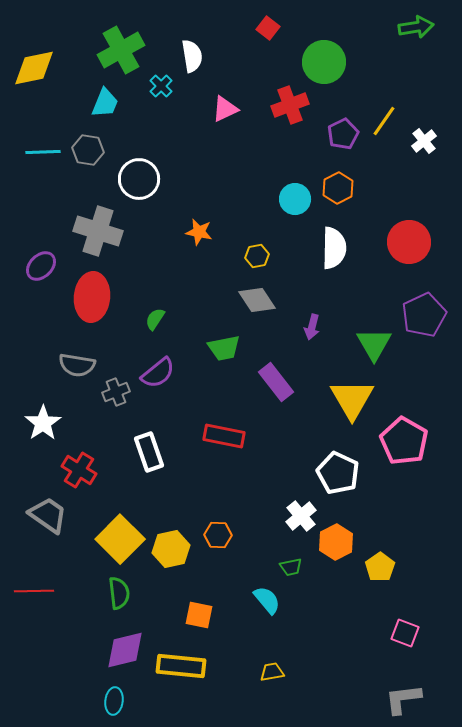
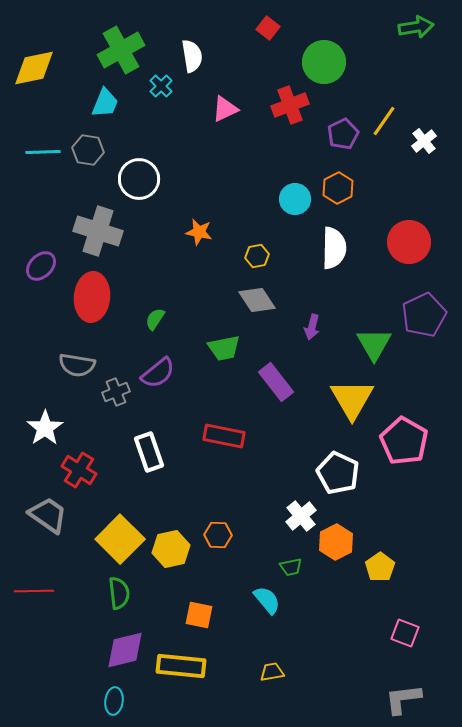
white star at (43, 423): moved 2 px right, 5 px down
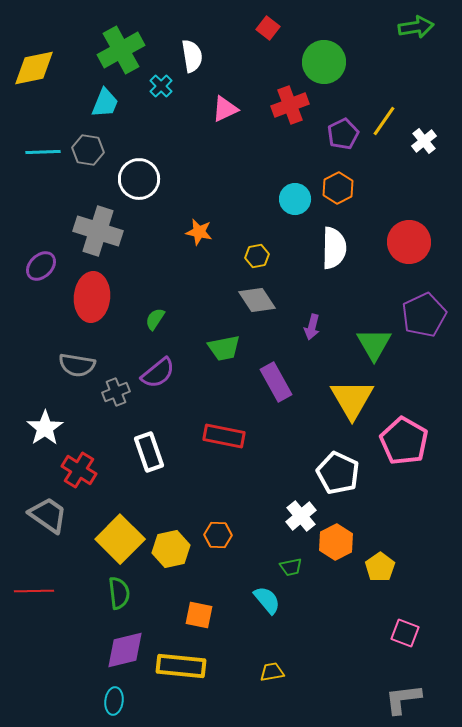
purple rectangle at (276, 382): rotated 9 degrees clockwise
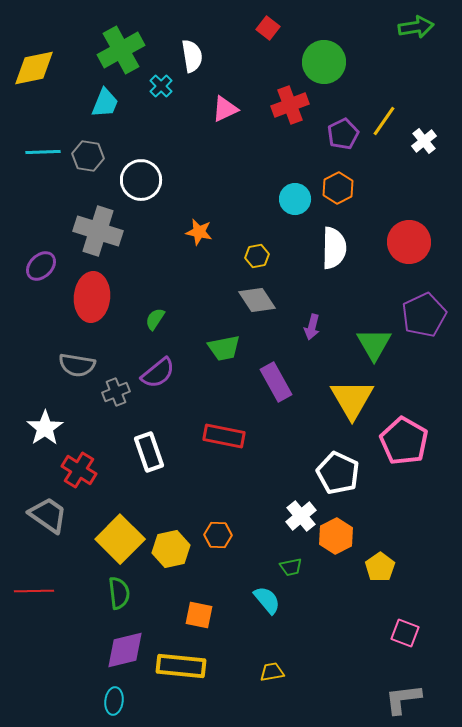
gray hexagon at (88, 150): moved 6 px down
white circle at (139, 179): moved 2 px right, 1 px down
orange hexagon at (336, 542): moved 6 px up
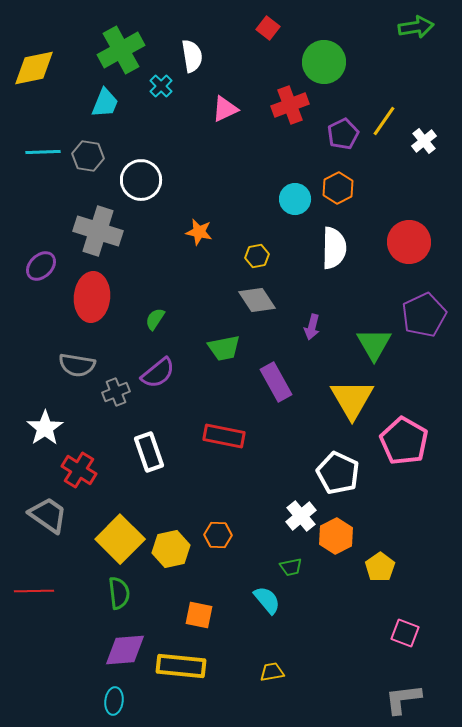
purple diamond at (125, 650): rotated 9 degrees clockwise
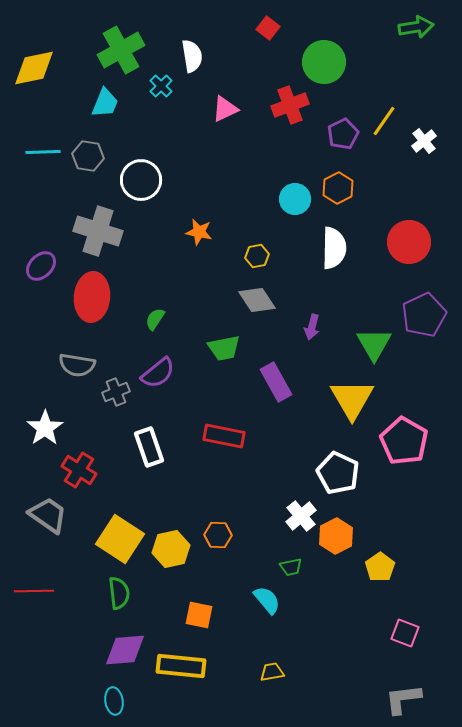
white rectangle at (149, 452): moved 5 px up
yellow square at (120, 539): rotated 12 degrees counterclockwise
cyan ellipse at (114, 701): rotated 16 degrees counterclockwise
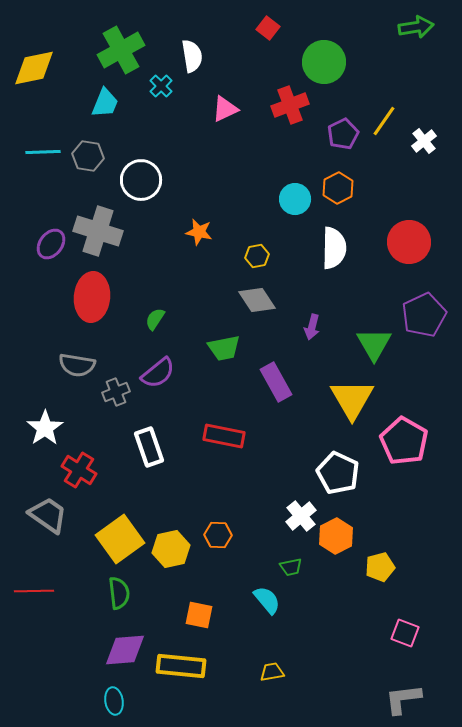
purple ellipse at (41, 266): moved 10 px right, 22 px up; rotated 8 degrees counterclockwise
yellow square at (120, 539): rotated 21 degrees clockwise
yellow pentagon at (380, 567): rotated 20 degrees clockwise
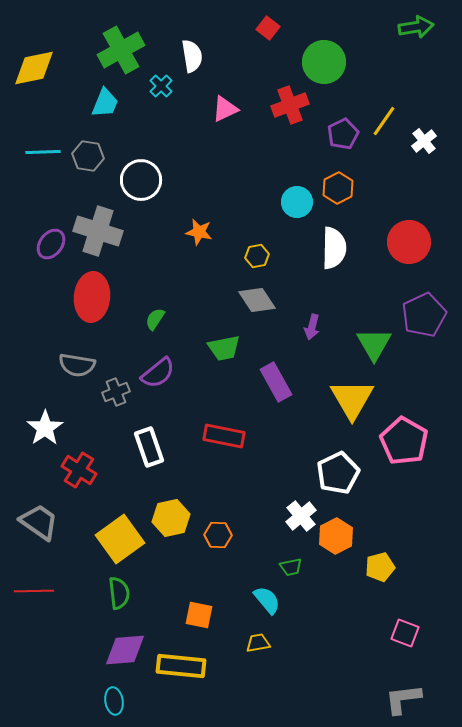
cyan circle at (295, 199): moved 2 px right, 3 px down
white pentagon at (338, 473): rotated 21 degrees clockwise
gray trapezoid at (48, 515): moved 9 px left, 7 px down
yellow hexagon at (171, 549): moved 31 px up
yellow trapezoid at (272, 672): moved 14 px left, 29 px up
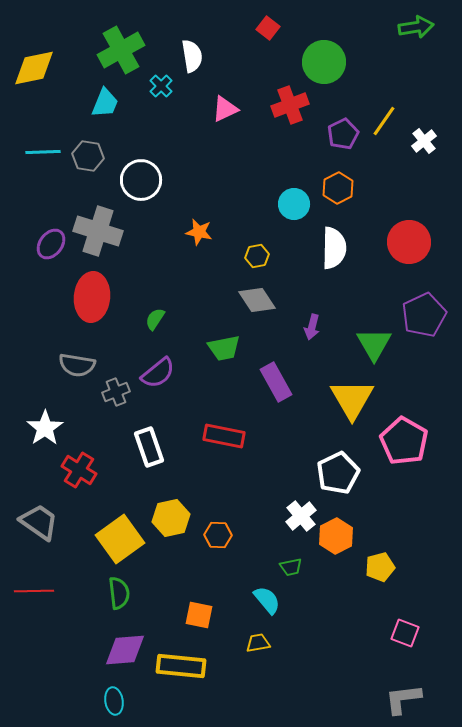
cyan circle at (297, 202): moved 3 px left, 2 px down
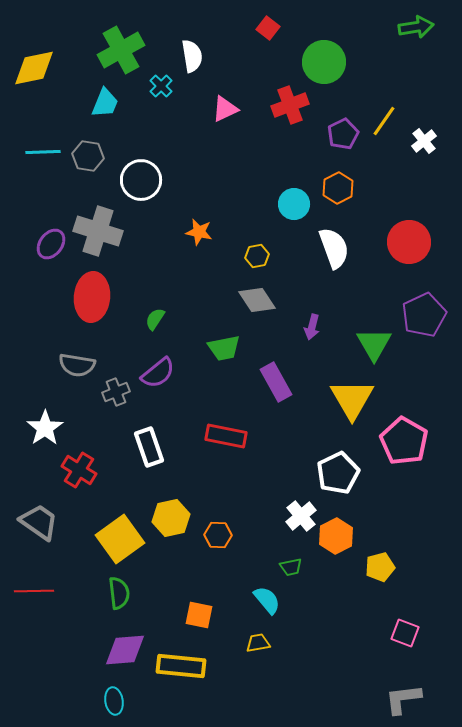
white semicircle at (334, 248): rotated 21 degrees counterclockwise
red rectangle at (224, 436): moved 2 px right
